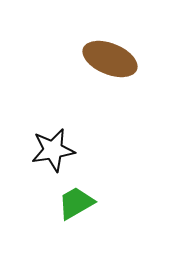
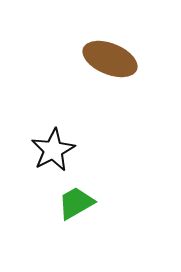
black star: rotated 18 degrees counterclockwise
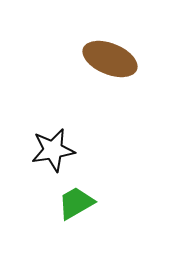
black star: rotated 18 degrees clockwise
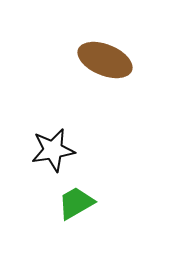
brown ellipse: moved 5 px left, 1 px down
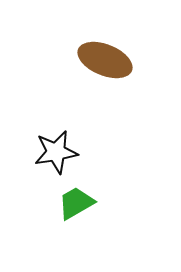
black star: moved 3 px right, 2 px down
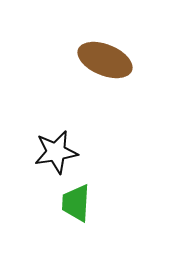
green trapezoid: rotated 57 degrees counterclockwise
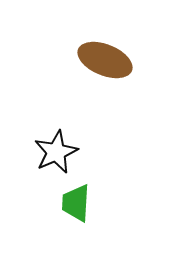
black star: rotated 15 degrees counterclockwise
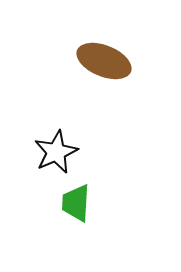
brown ellipse: moved 1 px left, 1 px down
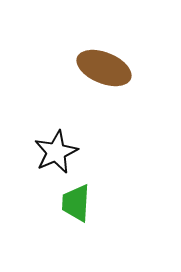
brown ellipse: moved 7 px down
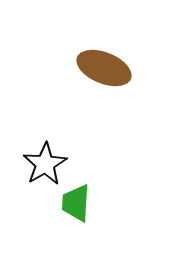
black star: moved 11 px left, 12 px down; rotated 6 degrees counterclockwise
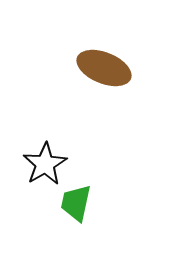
green trapezoid: rotated 9 degrees clockwise
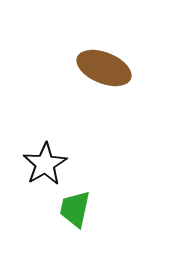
green trapezoid: moved 1 px left, 6 px down
